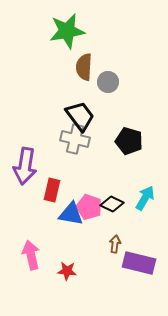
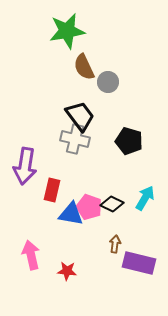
brown semicircle: rotated 28 degrees counterclockwise
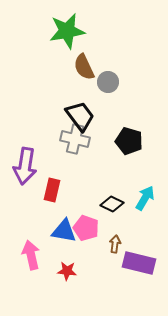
pink pentagon: moved 3 px left, 21 px down
blue triangle: moved 7 px left, 17 px down
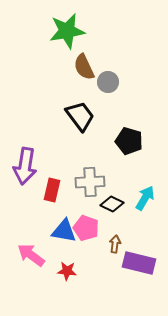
gray cross: moved 15 px right, 43 px down; rotated 16 degrees counterclockwise
pink arrow: rotated 40 degrees counterclockwise
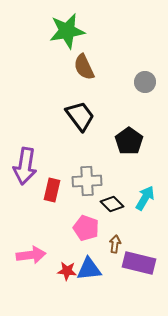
gray circle: moved 37 px right
black pentagon: rotated 20 degrees clockwise
gray cross: moved 3 px left, 1 px up
black diamond: rotated 20 degrees clockwise
blue triangle: moved 25 px right, 38 px down; rotated 16 degrees counterclockwise
pink arrow: rotated 136 degrees clockwise
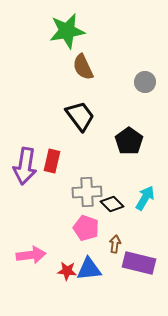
brown semicircle: moved 1 px left
gray cross: moved 11 px down
red rectangle: moved 29 px up
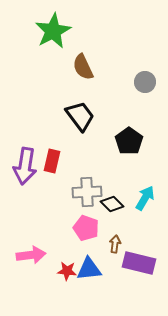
green star: moved 14 px left; rotated 18 degrees counterclockwise
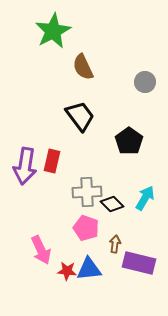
pink arrow: moved 10 px right, 5 px up; rotated 72 degrees clockwise
